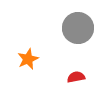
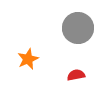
red semicircle: moved 2 px up
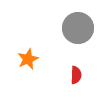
red semicircle: rotated 102 degrees clockwise
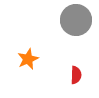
gray circle: moved 2 px left, 8 px up
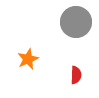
gray circle: moved 2 px down
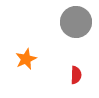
orange star: moved 2 px left
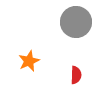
orange star: moved 3 px right, 2 px down
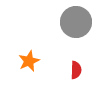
red semicircle: moved 5 px up
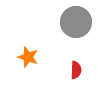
orange star: moved 1 px left, 4 px up; rotated 30 degrees counterclockwise
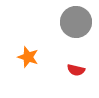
red semicircle: rotated 102 degrees clockwise
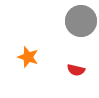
gray circle: moved 5 px right, 1 px up
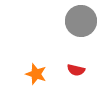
orange star: moved 8 px right, 17 px down
